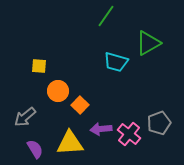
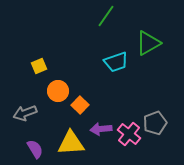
cyan trapezoid: rotated 35 degrees counterclockwise
yellow square: rotated 28 degrees counterclockwise
gray arrow: moved 4 px up; rotated 20 degrees clockwise
gray pentagon: moved 4 px left
yellow triangle: moved 1 px right
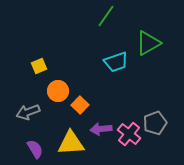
gray arrow: moved 3 px right, 1 px up
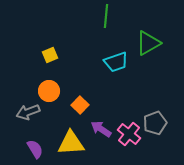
green line: rotated 30 degrees counterclockwise
yellow square: moved 11 px right, 11 px up
orange circle: moved 9 px left
purple arrow: rotated 40 degrees clockwise
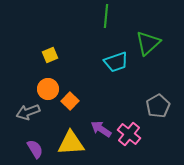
green triangle: rotated 12 degrees counterclockwise
orange circle: moved 1 px left, 2 px up
orange square: moved 10 px left, 4 px up
gray pentagon: moved 3 px right, 17 px up; rotated 10 degrees counterclockwise
